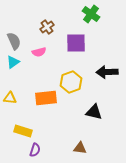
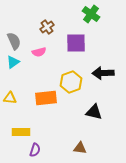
black arrow: moved 4 px left, 1 px down
yellow rectangle: moved 2 px left, 1 px down; rotated 18 degrees counterclockwise
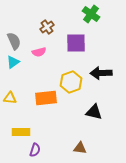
black arrow: moved 2 px left
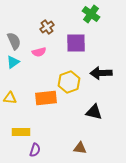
yellow hexagon: moved 2 px left
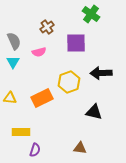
cyan triangle: rotated 24 degrees counterclockwise
orange rectangle: moved 4 px left; rotated 20 degrees counterclockwise
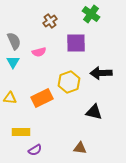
brown cross: moved 3 px right, 6 px up
purple semicircle: rotated 40 degrees clockwise
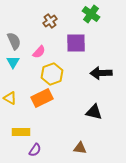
pink semicircle: rotated 32 degrees counterclockwise
yellow hexagon: moved 17 px left, 8 px up
yellow triangle: rotated 24 degrees clockwise
purple semicircle: rotated 24 degrees counterclockwise
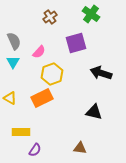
brown cross: moved 4 px up
purple square: rotated 15 degrees counterclockwise
black arrow: rotated 20 degrees clockwise
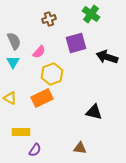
brown cross: moved 1 px left, 2 px down; rotated 16 degrees clockwise
black arrow: moved 6 px right, 16 px up
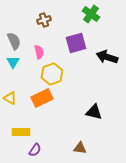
brown cross: moved 5 px left, 1 px down
pink semicircle: rotated 56 degrees counterclockwise
